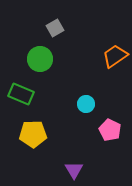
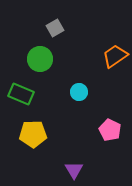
cyan circle: moved 7 px left, 12 px up
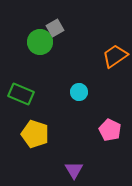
green circle: moved 17 px up
yellow pentagon: moved 2 px right; rotated 20 degrees clockwise
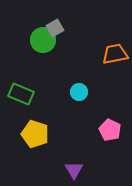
green circle: moved 3 px right, 2 px up
orange trapezoid: moved 2 px up; rotated 24 degrees clockwise
